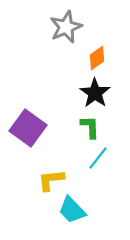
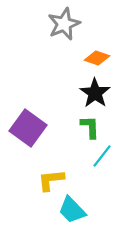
gray star: moved 2 px left, 3 px up
orange diamond: rotated 55 degrees clockwise
cyan line: moved 4 px right, 2 px up
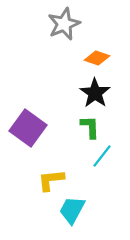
cyan trapezoid: rotated 72 degrees clockwise
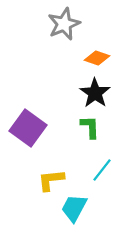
cyan line: moved 14 px down
cyan trapezoid: moved 2 px right, 2 px up
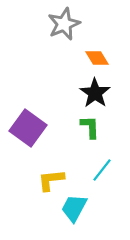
orange diamond: rotated 40 degrees clockwise
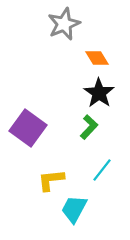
black star: moved 4 px right
green L-shape: moved 1 px left; rotated 45 degrees clockwise
cyan trapezoid: moved 1 px down
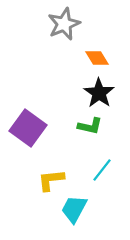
green L-shape: moved 1 px right, 1 px up; rotated 60 degrees clockwise
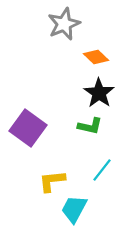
orange diamond: moved 1 px left, 1 px up; rotated 15 degrees counterclockwise
yellow L-shape: moved 1 px right, 1 px down
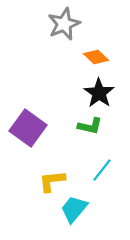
cyan trapezoid: rotated 12 degrees clockwise
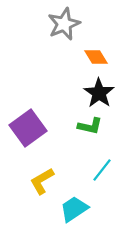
orange diamond: rotated 15 degrees clockwise
purple square: rotated 18 degrees clockwise
yellow L-shape: moved 10 px left; rotated 24 degrees counterclockwise
cyan trapezoid: rotated 16 degrees clockwise
